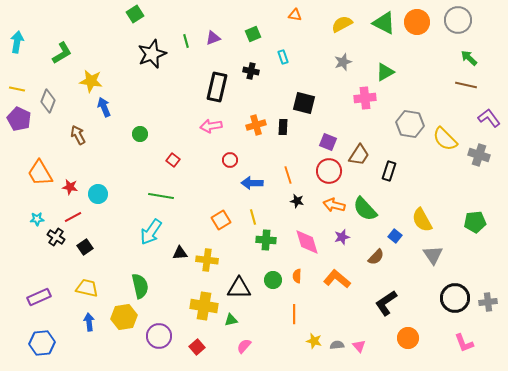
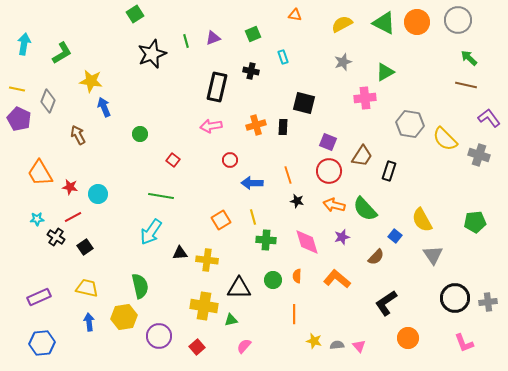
cyan arrow at (17, 42): moved 7 px right, 2 px down
brown trapezoid at (359, 155): moved 3 px right, 1 px down
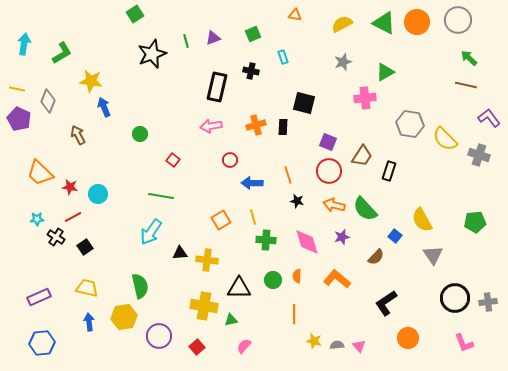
orange trapezoid at (40, 173): rotated 16 degrees counterclockwise
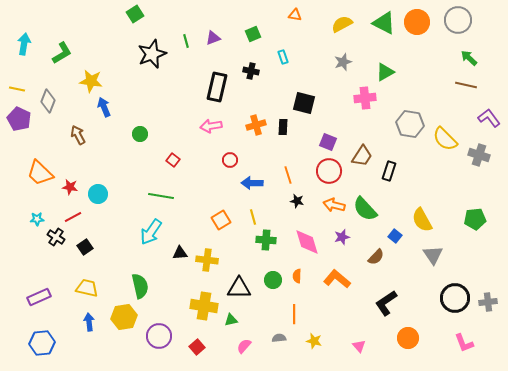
green pentagon at (475, 222): moved 3 px up
gray semicircle at (337, 345): moved 58 px left, 7 px up
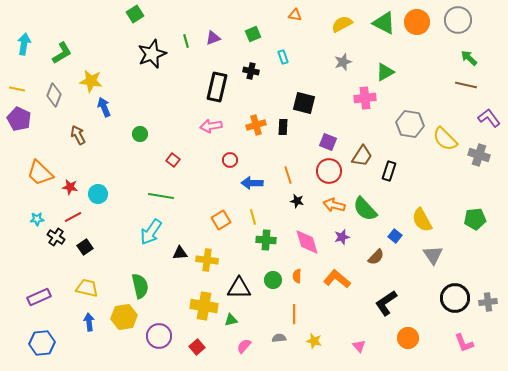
gray diamond at (48, 101): moved 6 px right, 6 px up
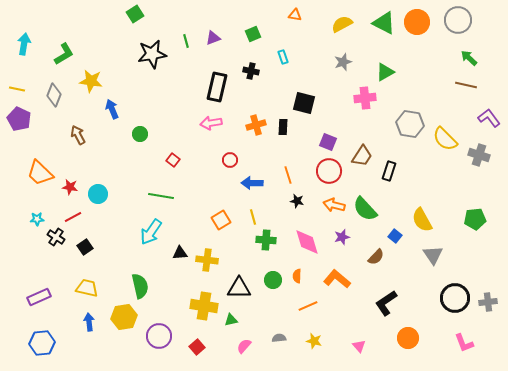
green L-shape at (62, 53): moved 2 px right, 1 px down
black star at (152, 54): rotated 12 degrees clockwise
blue arrow at (104, 107): moved 8 px right, 2 px down
pink arrow at (211, 126): moved 3 px up
orange line at (294, 314): moved 14 px right, 8 px up; rotated 66 degrees clockwise
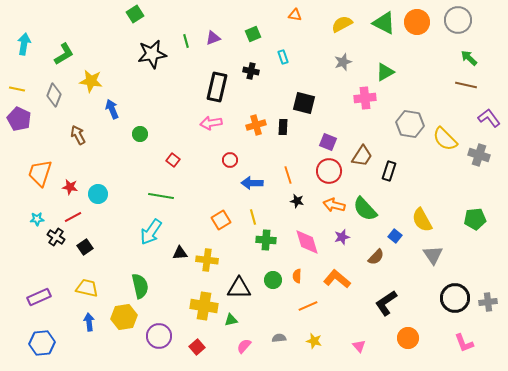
orange trapezoid at (40, 173): rotated 64 degrees clockwise
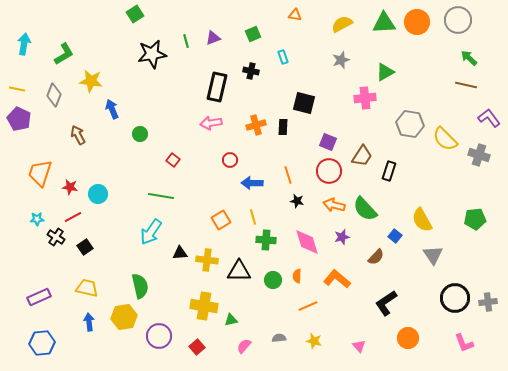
green triangle at (384, 23): rotated 30 degrees counterclockwise
gray star at (343, 62): moved 2 px left, 2 px up
black triangle at (239, 288): moved 17 px up
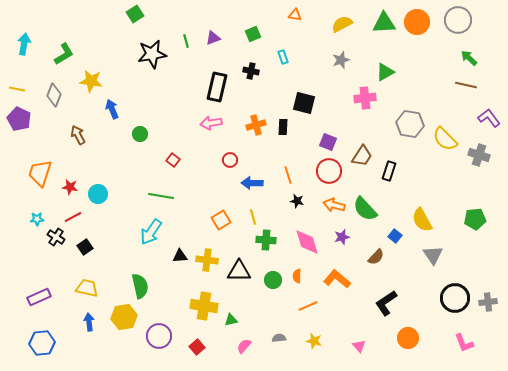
black triangle at (180, 253): moved 3 px down
